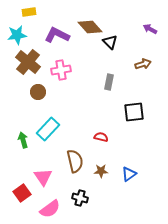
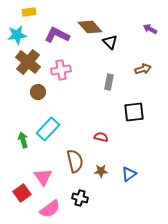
brown arrow: moved 5 px down
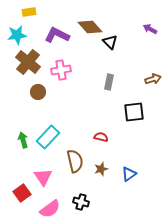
brown arrow: moved 10 px right, 10 px down
cyan rectangle: moved 8 px down
brown star: moved 2 px up; rotated 16 degrees counterclockwise
black cross: moved 1 px right, 4 px down
